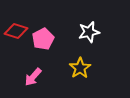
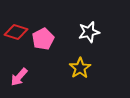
red diamond: moved 1 px down
pink arrow: moved 14 px left
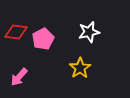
red diamond: rotated 10 degrees counterclockwise
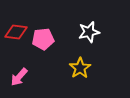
pink pentagon: rotated 20 degrees clockwise
